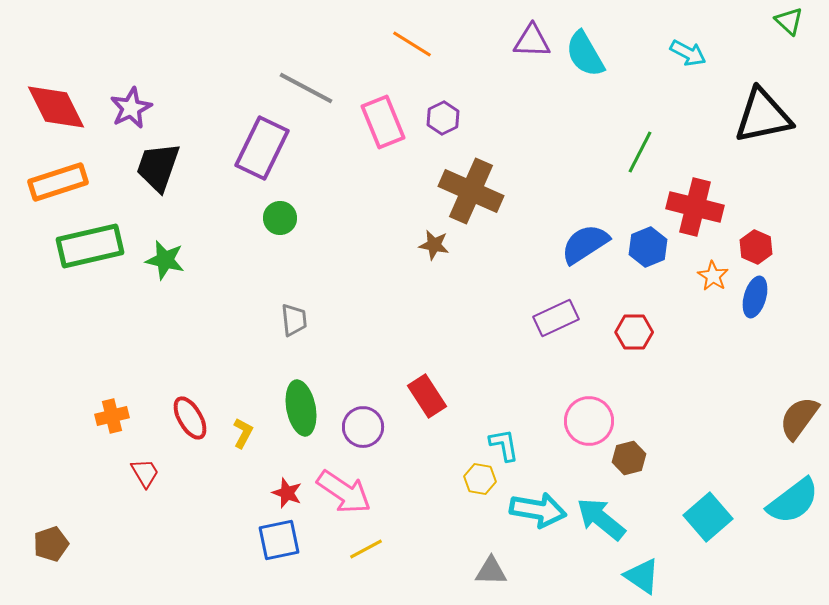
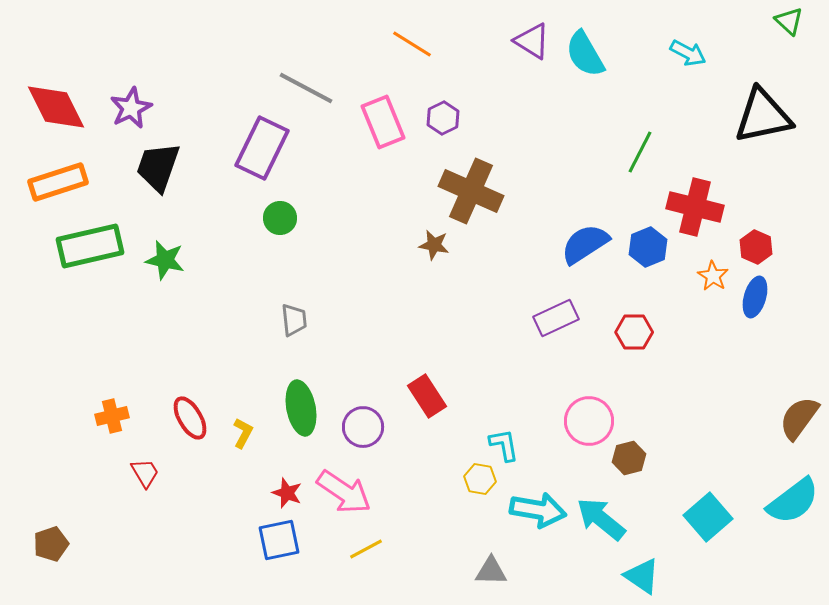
purple triangle at (532, 41): rotated 30 degrees clockwise
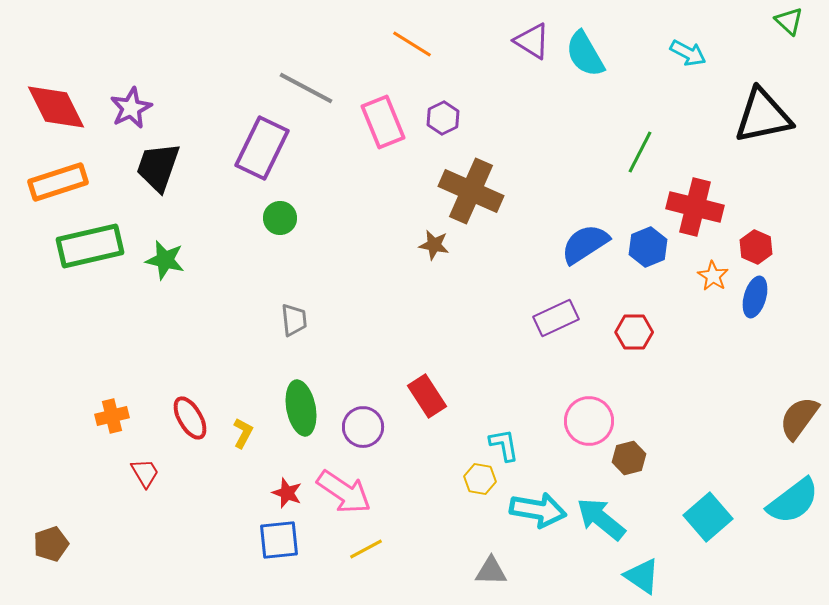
blue square at (279, 540): rotated 6 degrees clockwise
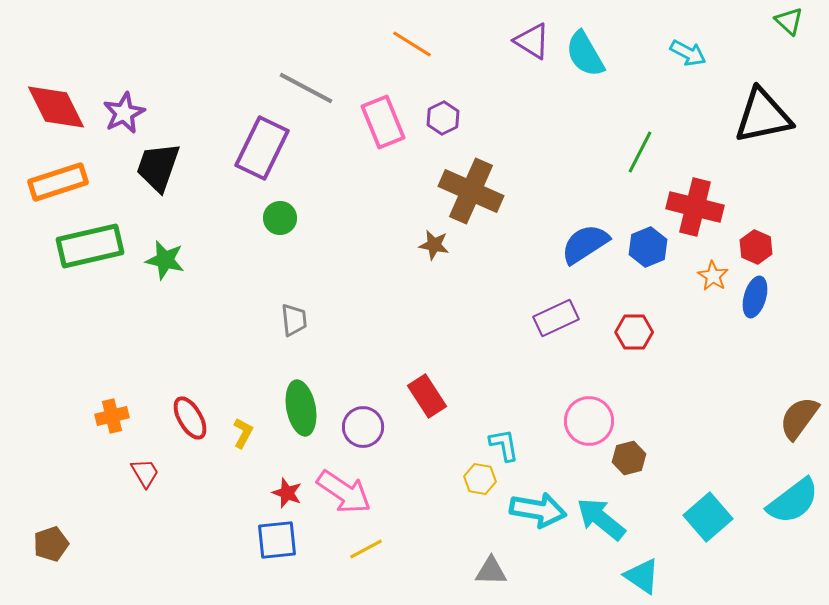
purple star at (131, 108): moved 7 px left, 5 px down
blue square at (279, 540): moved 2 px left
